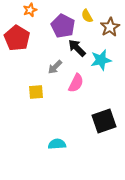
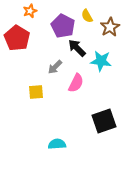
orange star: moved 1 px down
cyan star: moved 1 px down; rotated 20 degrees clockwise
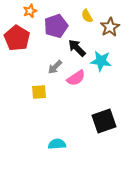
purple pentagon: moved 7 px left; rotated 25 degrees clockwise
pink semicircle: moved 5 px up; rotated 30 degrees clockwise
yellow square: moved 3 px right
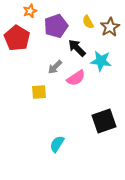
yellow semicircle: moved 1 px right, 6 px down
cyan semicircle: rotated 54 degrees counterclockwise
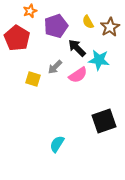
cyan star: moved 2 px left, 1 px up
pink semicircle: moved 2 px right, 3 px up
yellow square: moved 6 px left, 13 px up; rotated 21 degrees clockwise
